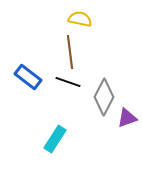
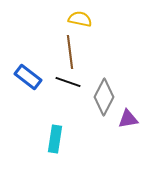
purple triangle: moved 1 px right, 1 px down; rotated 10 degrees clockwise
cyan rectangle: rotated 24 degrees counterclockwise
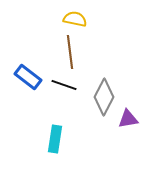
yellow semicircle: moved 5 px left
black line: moved 4 px left, 3 px down
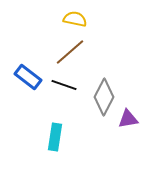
brown line: rotated 56 degrees clockwise
cyan rectangle: moved 2 px up
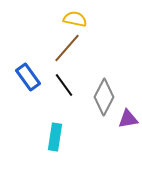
brown line: moved 3 px left, 4 px up; rotated 8 degrees counterclockwise
blue rectangle: rotated 16 degrees clockwise
black line: rotated 35 degrees clockwise
